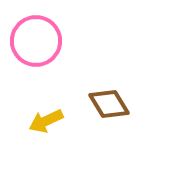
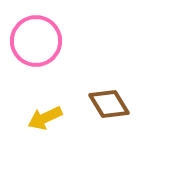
yellow arrow: moved 1 px left, 3 px up
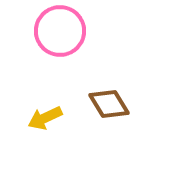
pink circle: moved 24 px right, 10 px up
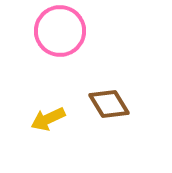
yellow arrow: moved 3 px right, 1 px down
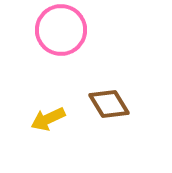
pink circle: moved 1 px right, 1 px up
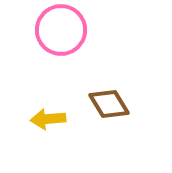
yellow arrow: rotated 20 degrees clockwise
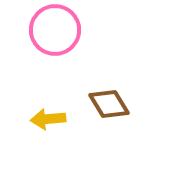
pink circle: moved 6 px left
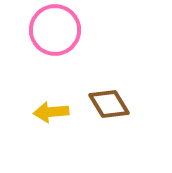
yellow arrow: moved 3 px right, 7 px up
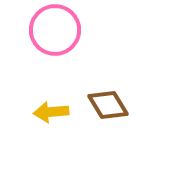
brown diamond: moved 1 px left, 1 px down
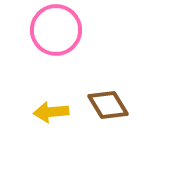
pink circle: moved 1 px right
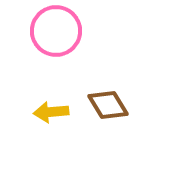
pink circle: moved 1 px down
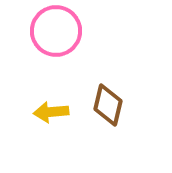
brown diamond: rotated 45 degrees clockwise
